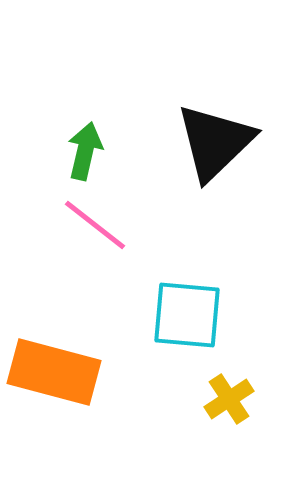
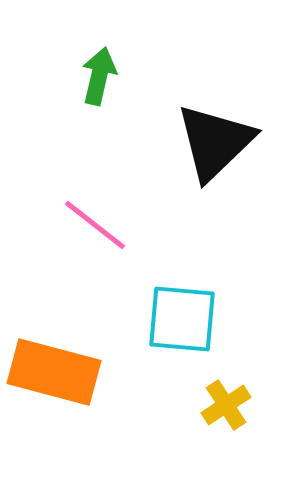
green arrow: moved 14 px right, 75 px up
cyan square: moved 5 px left, 4 px down
yellow cross: moved 3 px left, 6 px down
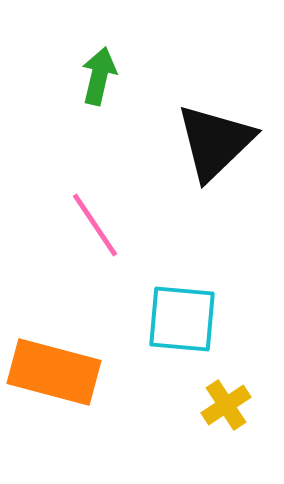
pink line: rotated 18 degrees clockwise
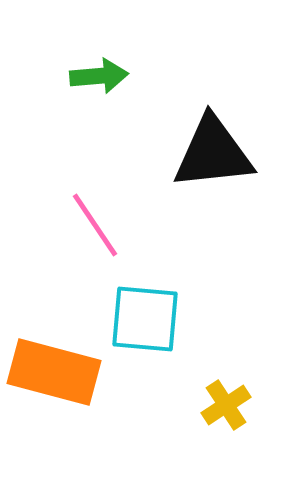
green arrow: rotated 72 degrees clockwise
black triangle: moved 2 px left, 11 px down; rotated 38 degrees clockwise
cyan square: moved 37 px left
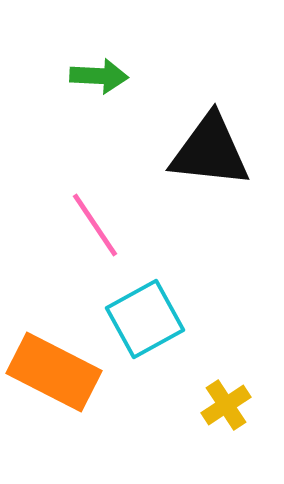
green arrow: rotated 8 degrees clockwise
black triangle: moved 3 px left, 2 px up; rotated 12 degrees clockwise
cyan square: rotated 34 degrees counterclockwise
orange rectangle: rotated 12 degrees clockwise
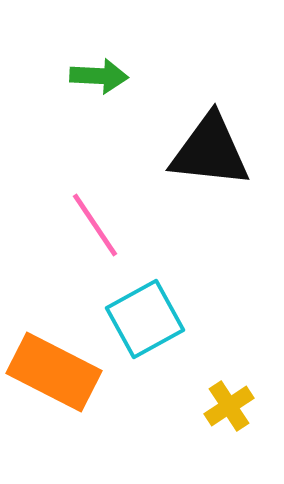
yellow cross: moved 3 px right, 1 px down
